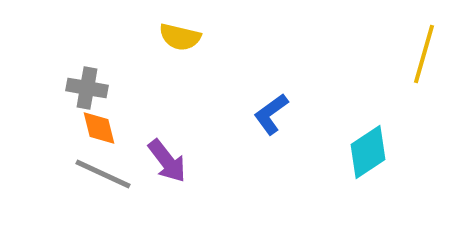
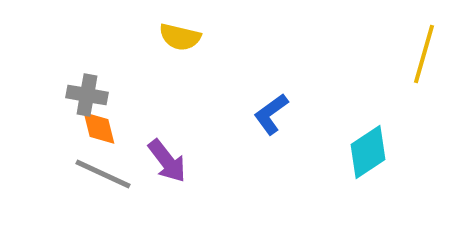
gray cross: moved 7 px down
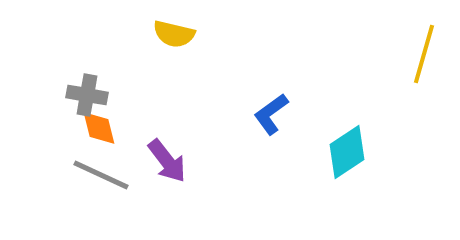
yellow semicircle: moved 6 px left, 3 px up
cyan diamond: moved 21 px left
gray line: moved 2 px left, 1 px down
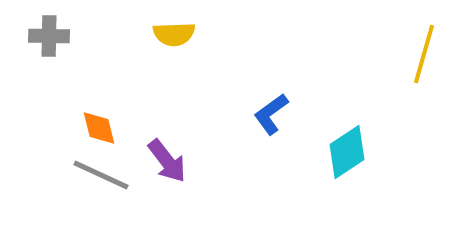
yellow semicircle: rotated 15 degrees counterclockwise
gray cross: moved 38 px left, 59 px up; rotated 9 degrees counterclockwise
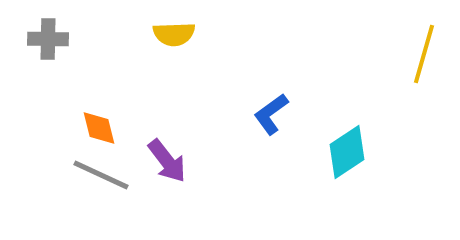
gray cross: moved 1 px left, 3 px down
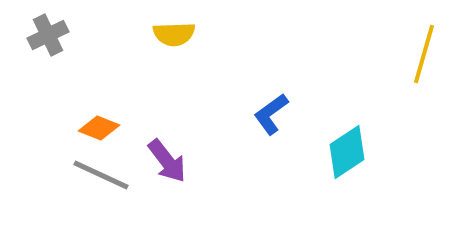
gray cross: moved 4 px up; rotated 27 degrees counterclockwise
orange diamond: rotated 54 degrees counterclockwise
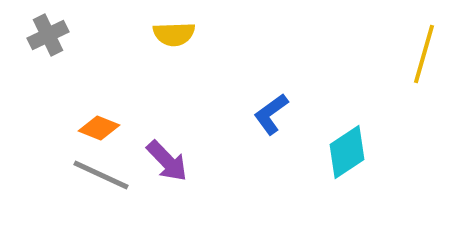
purple arrow: rotated 6 degrees counterclockwise
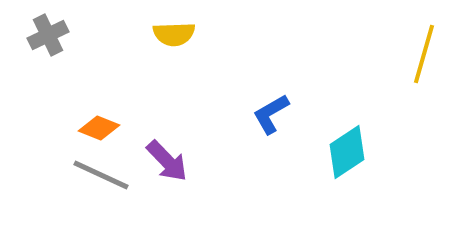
blue L-shape: rotated 6 degrees clockwise
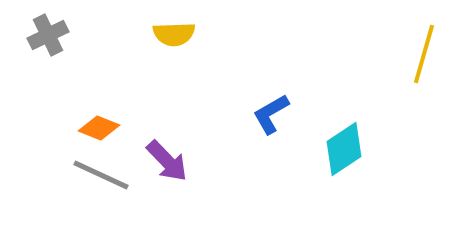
cyan diamond: moved 3 px left, 3 px up
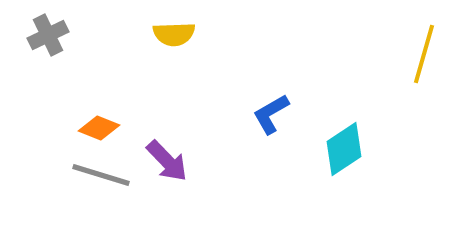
gray line: rotated 8 degrees counterclockwise
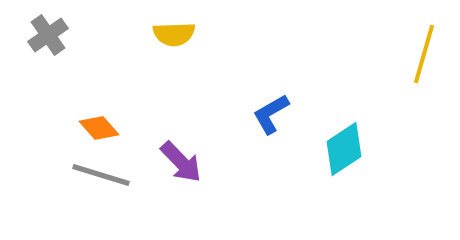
gray cross: rotated 9 degrees counterclockwise
orange diamond: rotated 27 degrees clockwise
purple arrow: moved 14 px right, 1 px down
